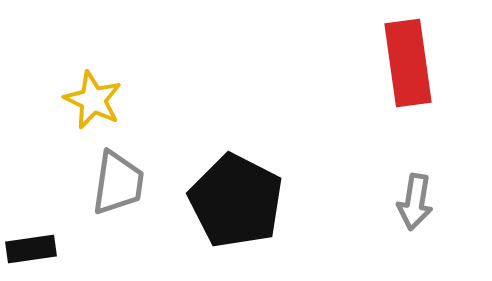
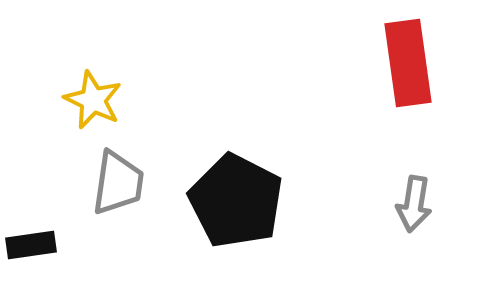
gray arrow: moved 1 px left, 2 px down
black rectangle: moved 4 px up
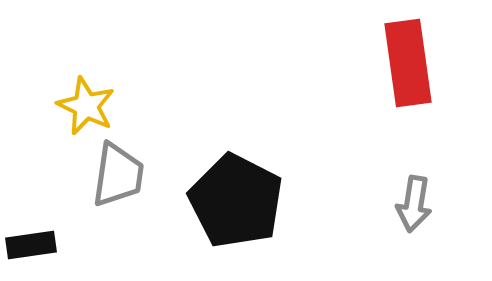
yellow star: moved 7 px left, 6 px down
gray trapezoid: moved 8 px up
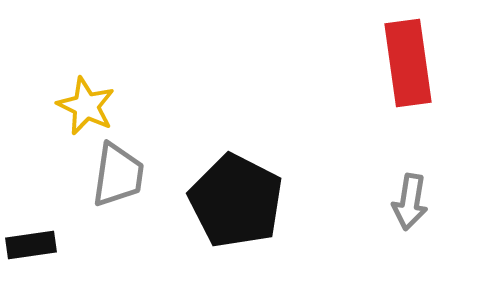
gray arrow: moved 4 px left, 2 px up
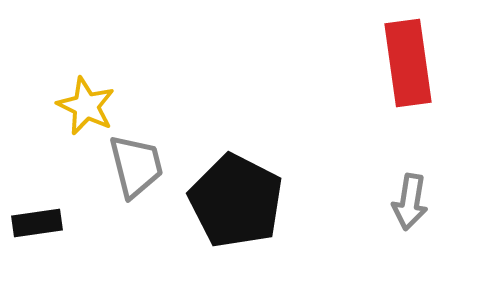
gray trapezoid: moved 18 px right, 9 px up; rotated 22 degrees counterclockwise
black rectangle: moved 6 px right, 22 px up
